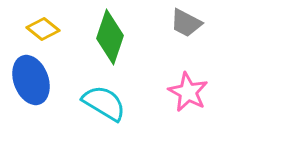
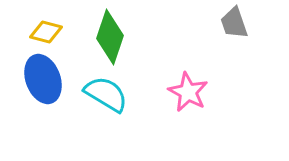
gray trapezoid: moved 48 px right; rotated 44 degrees clockwise
yellow diamond: moved 3 px right, 3 px down; rotated 24 degrees counterclockwise
blue ellipse: moved 12 px right, 1 px up
cyan semicircle: moved 2 px right, 9 px up
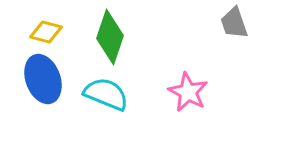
cyan semicircle: rotated 9 degrees counterclockwise
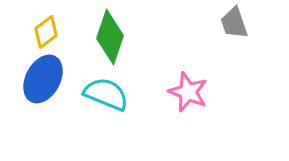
yellow diamond: rotated 52 degrees counterclockwise
blue ellipse: rotated 48 degrees clockwise
pink star: rotated 6 degrees counterclockwise
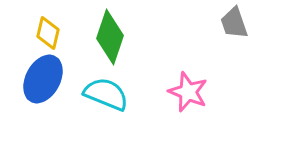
yellow diamond: moved 2 px right, 1 px down; rotated 40 degrees counterclockwise
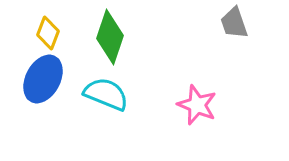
yellow diamond: rotated 8 degrees clockwise
pink star: moved 9 px right, 13 px down
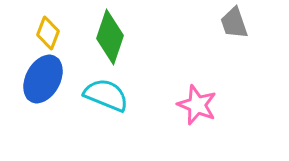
cyan semicircle: moved 1 px down
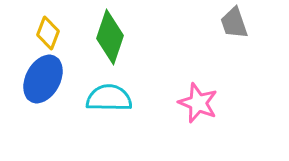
cyan semicircle: moved 3 px right, 3 px down; rotated 21 degrees counterclockwise
pink star: moved 1 px right, 2 px up
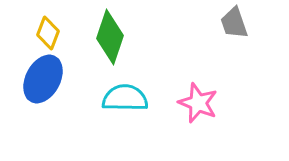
cyan semicircle: moved 16 px right
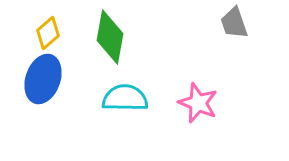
yellow diamond: rotated 28 degrees clockwise
green diamond: rotated 8 degrees counterclockwise
blue ellipse: rotated 9 degrees counterclockwise
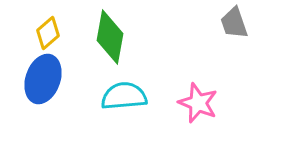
cyan semicircle: moved 1 px left, 2 px up; rotated 6 degrees counterclockwise
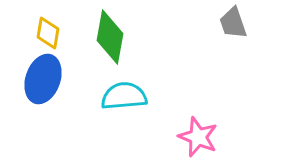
gray trapezoid: moved 1 px left
yellow diamond: rotated 40 degrees counterclockwise
pink star: moved 34 px down
